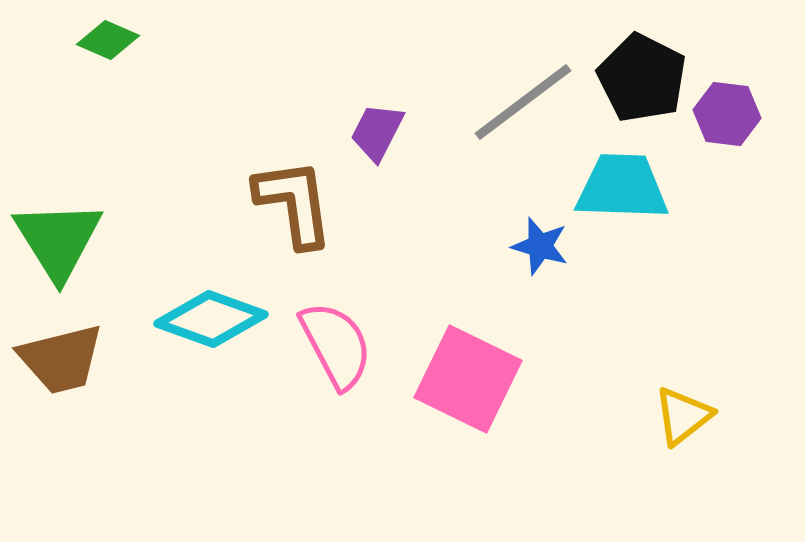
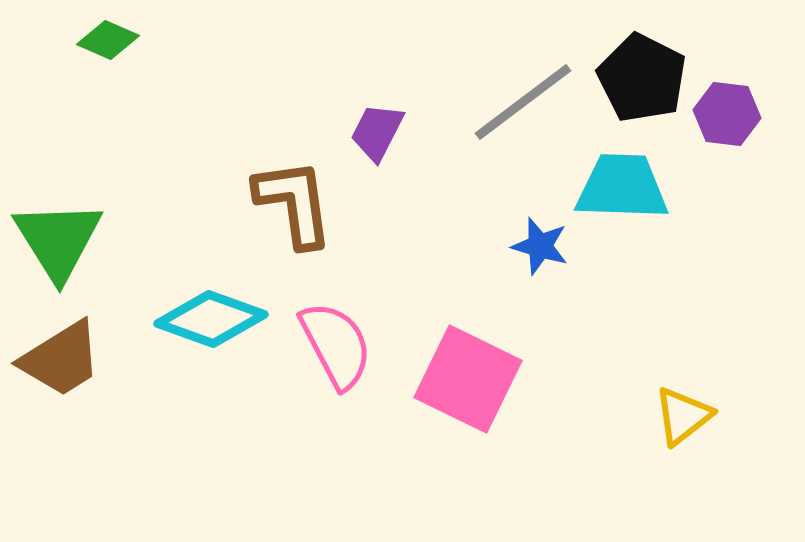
brown trapezoid: rotated 18 degrees counterclockwise
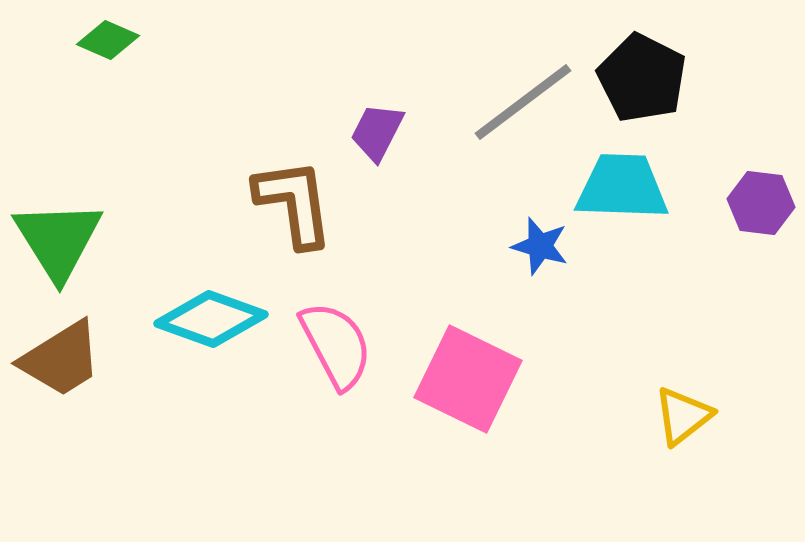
purple hexagon: moved 34 px right, 89 px down
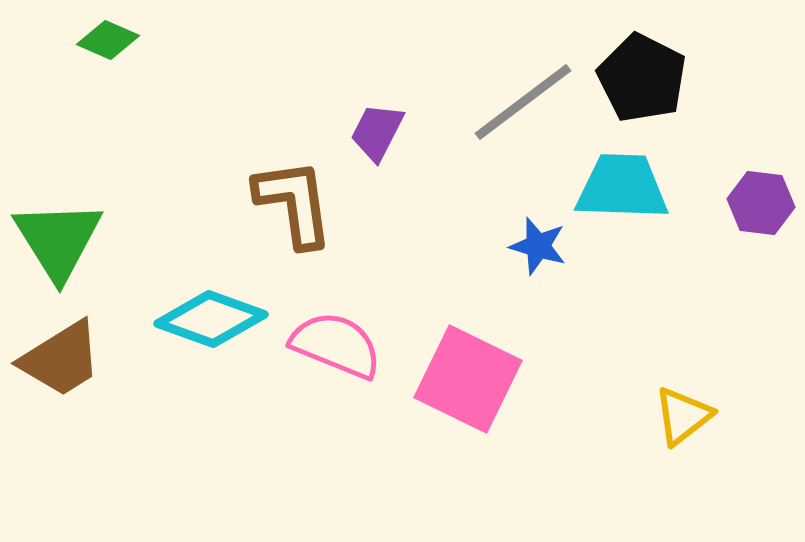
blue star: moved 2 px left
pink semicircle: rotated 40 degrees counterclockwise
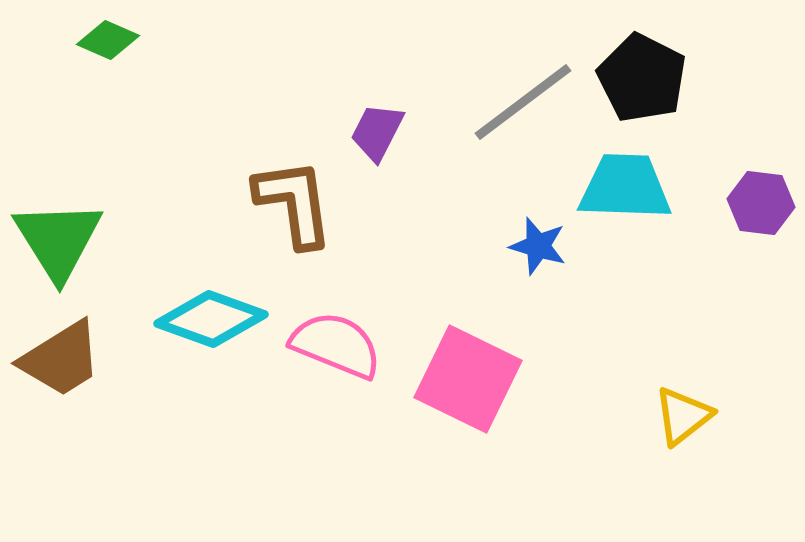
cyan trapezoid: moved 3 px right
